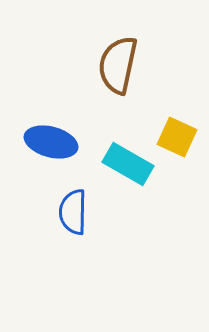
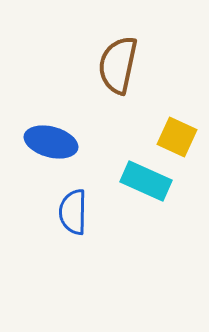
cyan rectangle: moved 18 px right, 17 px down; rotated 6 degrees counterclockwise
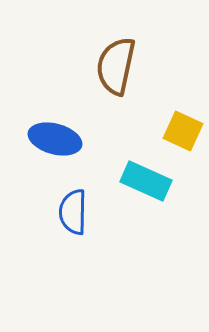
brown semicircle: moved 2 px left, 1 px down
yellow square: moved 6 px right, 6 px up
blue ellipse: moved 4 px right, 3 px up
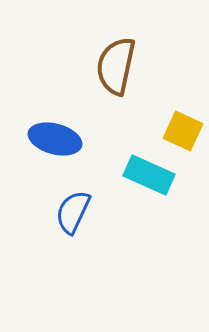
cyan rectangle: moved 3 px right, 6 px up
blue semicircle: rotated 24 degrees clockwise
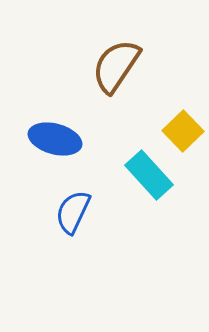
brown semicircle: rotated 22 degrees clockwise
yellow square: rotated 21 degrees clockwise
cyan rectangle: rotated 24 degrees clockwise
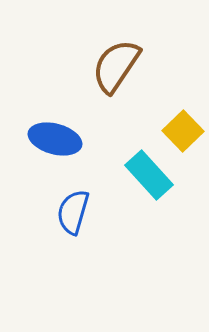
blue semicircle: rotated 9 degrees counterclockwise
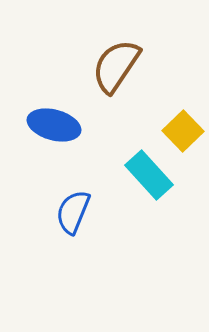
blue ellipse: moved 1 px left, 14 px up
blue semicircle: rotated 6 degrees clockwise
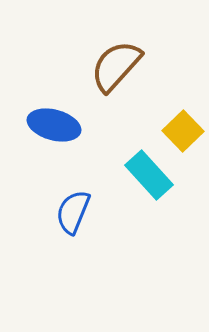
brown semicircle: rotated 8 degrees clockwise
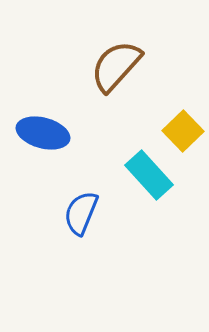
blue ellipse: moved 11 px left, 8 px down
blue semicircle: moved 8 px right, 1 px down
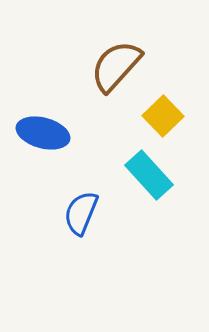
yellow square: moved 20 px left, 15 px up
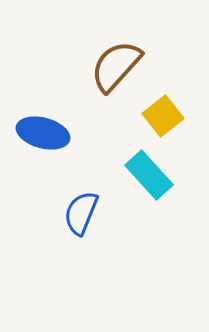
yellow square: rotated 6 degrees clockwise
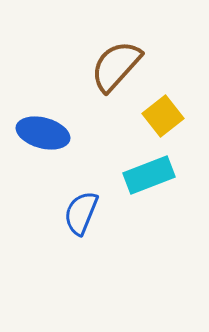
cyan rectangle: rotated 69 degrees counterclockwise
